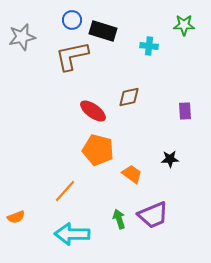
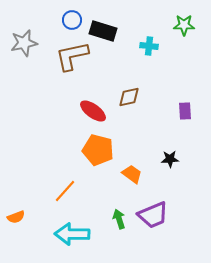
gray star: moved 2 px right, 6 px down
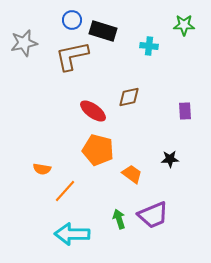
orange semicircle: moved 26 px right, 48 px up; rotated 30 degrees clockwise
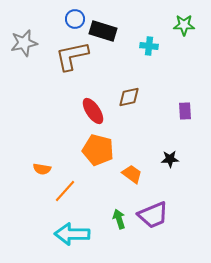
blue circle: moved 3 px right, 1 px up
red ellipse: rotated 20 degrees clockwise
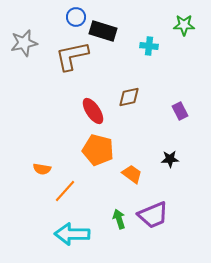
blue circle: moved 1 px right, 2 px up
purple rectangle: moved 5 px left; rotated 24 degrees counterclockwise
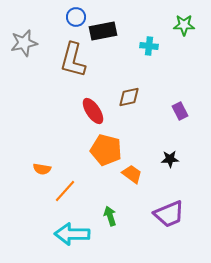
black rectangle: rotated 28 degrees counterclockwise
brown L-shape: moved 1 px right, 4 px down; rotated 63 degrees counterclockwise
orange pentagon: moved 8 px right
purple trapezoid: moved 16 px right, 1 px up
green arrow: moved 9 px left, 3 px up
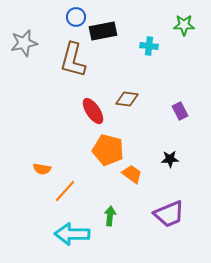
brown diamond: moved 2 px left, 2 px down; rotated 20 degrees clockwise
orange pentagon: moved 2 px right
green arrow: rotated 24 degrees clockwise
